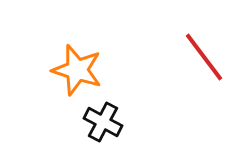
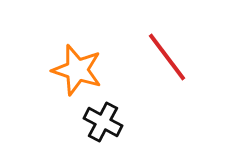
red line: moved 37 px left
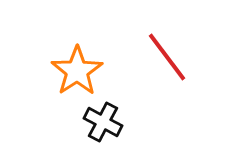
orange star: moved 1 px down; rotated 21 degrees clockwise
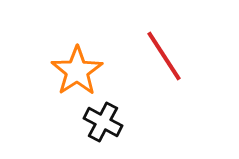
red line: moved 3 px left, 1 px up; rotated 4 degrees clockwise
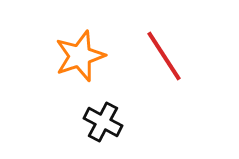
orange star: moved 3 px right, 15 px up; rotated 15 degrees clockwise
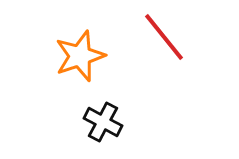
red line: moved 19 px up; rotated 6 degrees counterclockwise
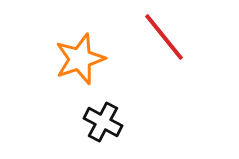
orange star: moved 3 px down
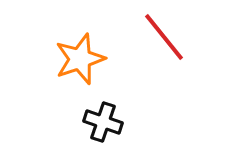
black cross: rotated 9 degrees counterclockwise
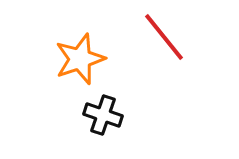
black cross: moved 7 px up
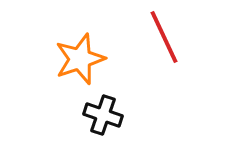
red line: rotated 14 degrees clockwise
